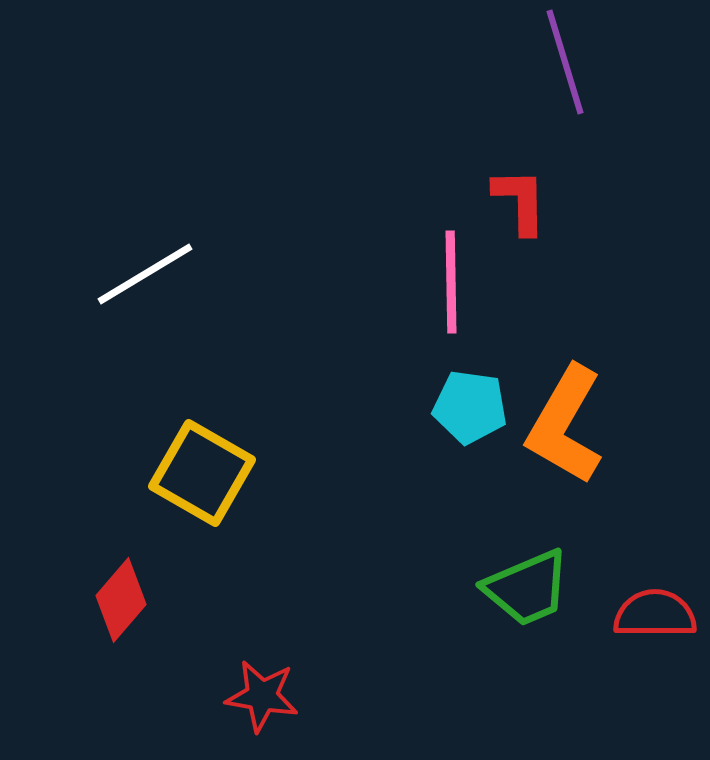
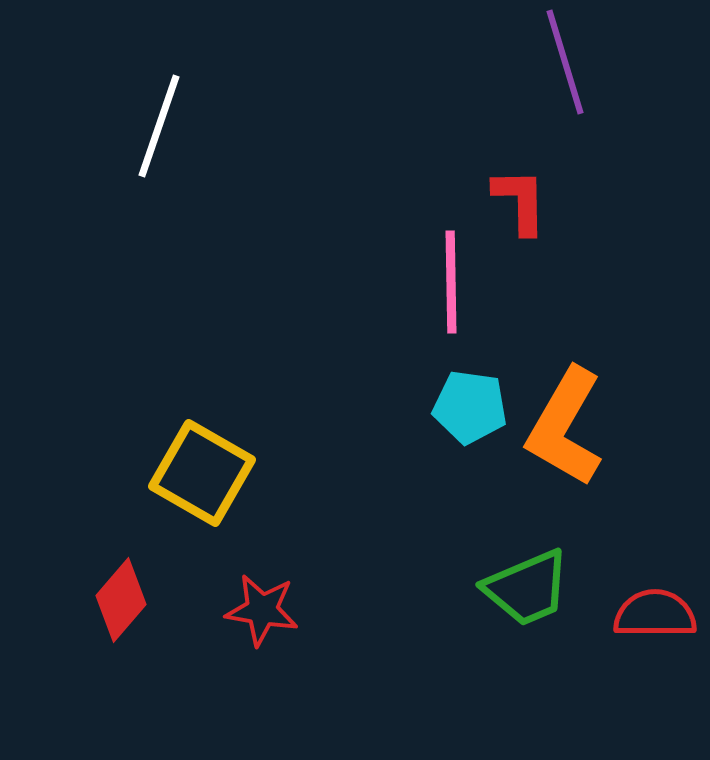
white line: moved 14 px right, 148 px up; rotated 40 degrees counterclockwise
orange L-shape: moved 2 px down
red star: moved 86 px up
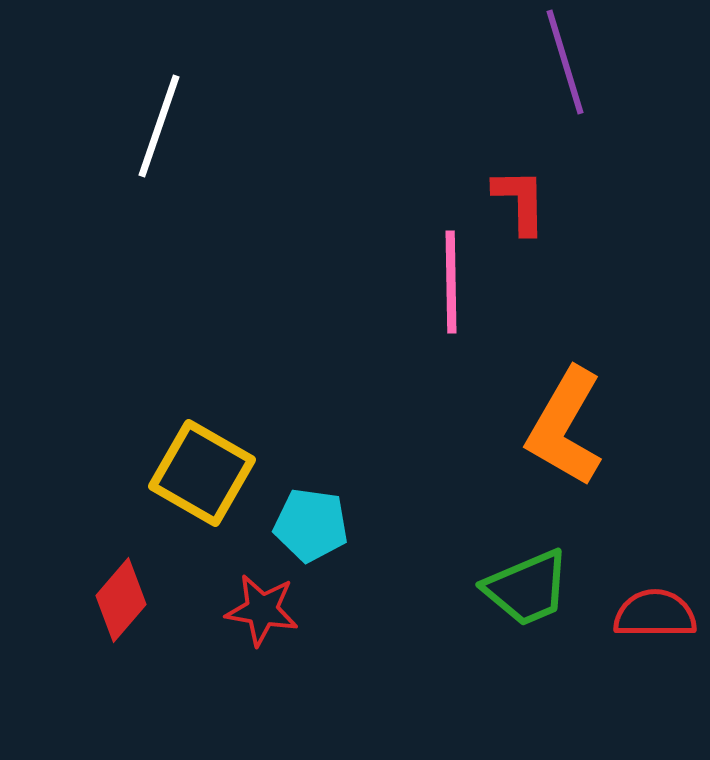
cyan pentagon: moved 159 px left, 118 px down
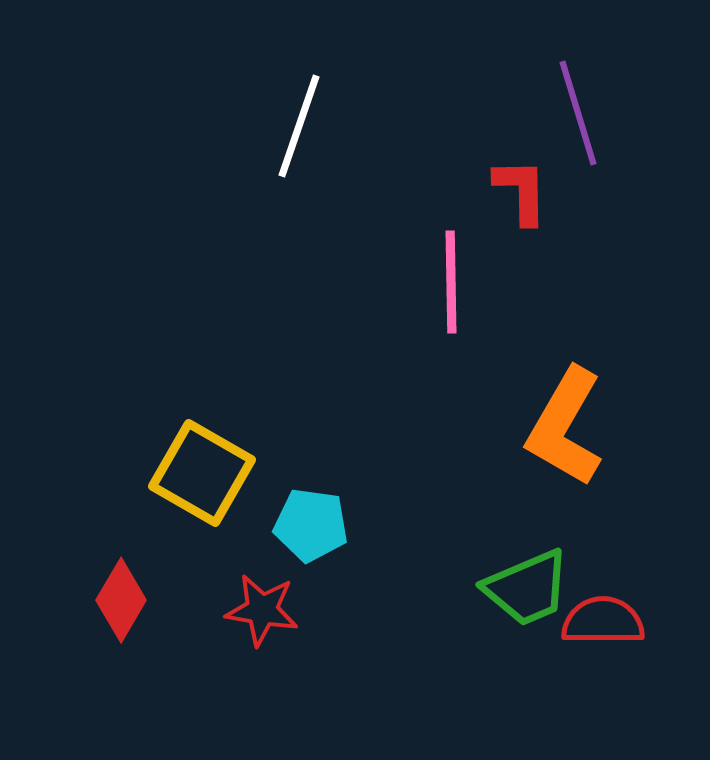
purple line: moved 13 px right, 51 px down
white line: moved 140 px right
red L-shape: moved 1 px right, 10 px up
red diamond: rotated 10 degrees counterclockwise
red semicircle: moved 52 px left, 7 px down
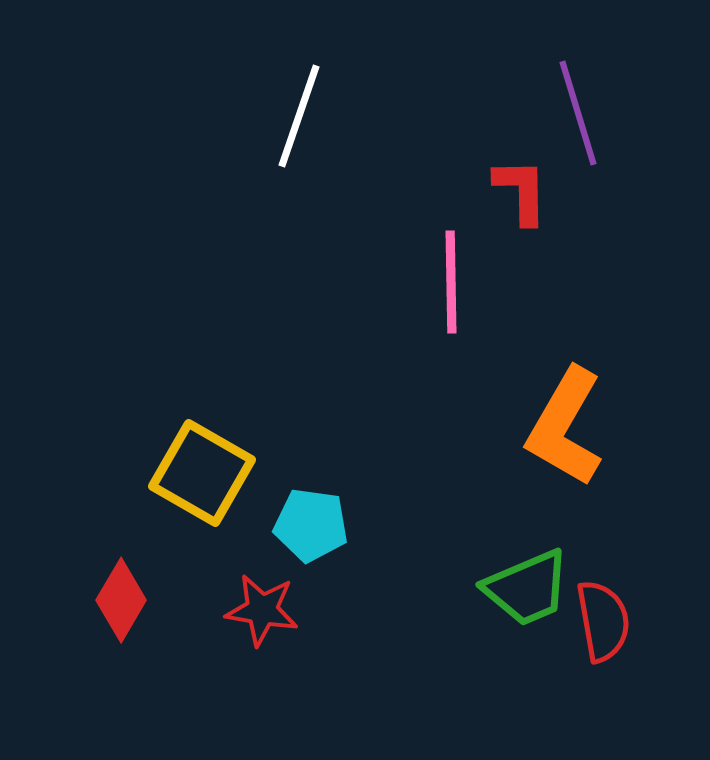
white line: moved 10 px up
red semicircle: rotated 80 degrees clockwise
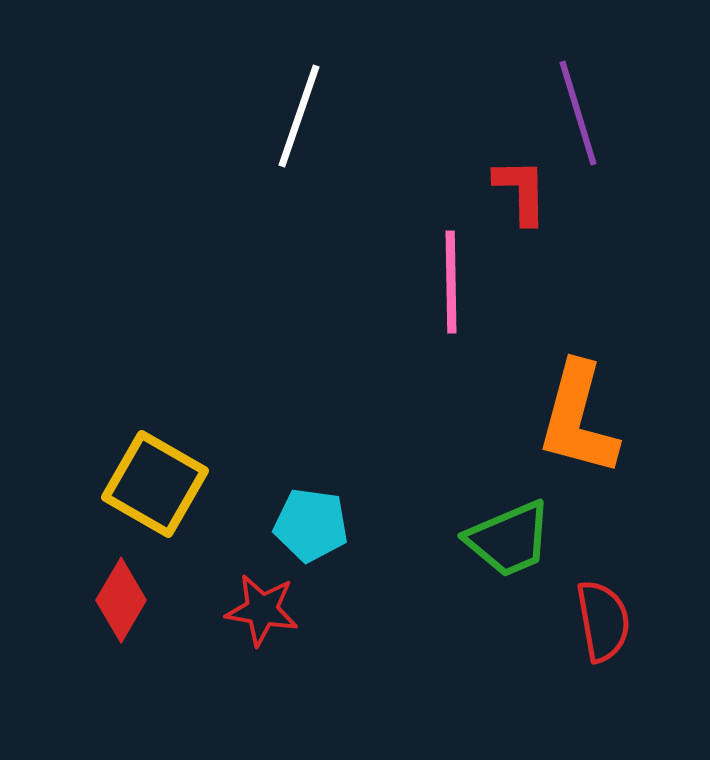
orange L-shape: moved 13 px right, 8 px up; rotated 15 degrees counterclockwise
yellow square: moved 47 px left, 11 px down
green trapezoid: moved 18 px left, 49 px up
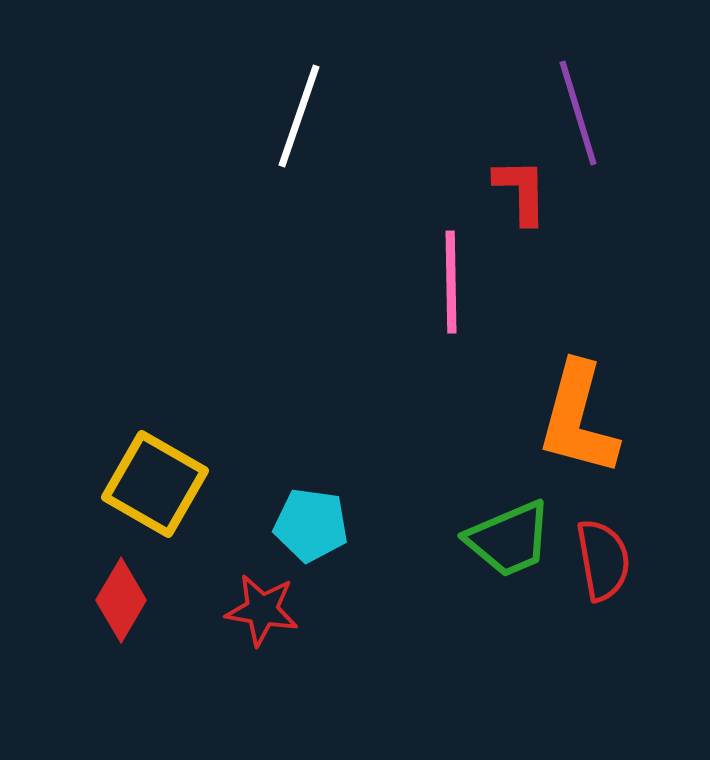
red semicircle: moved 61 px up
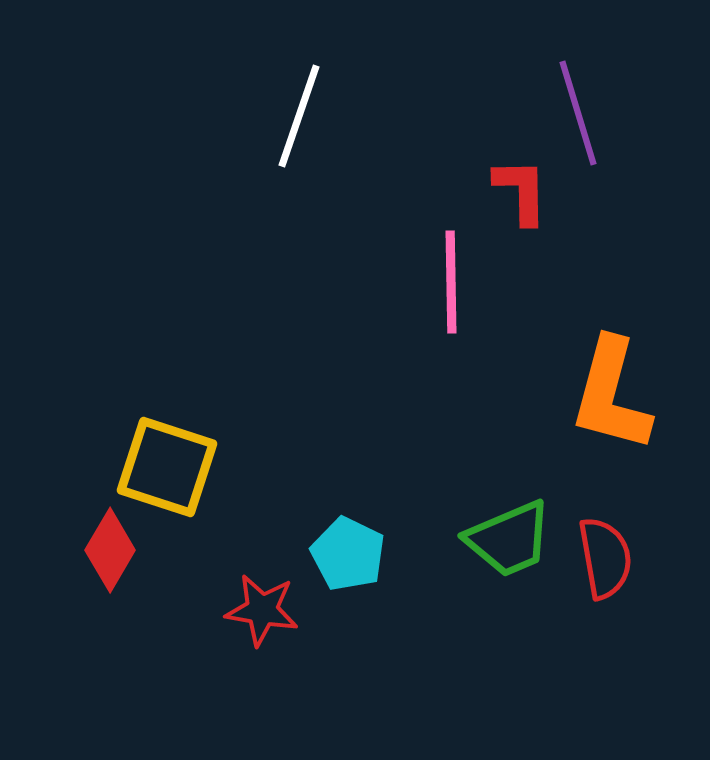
orange L-shape: moved 33 px right, 24 px up
yellow square: moved 12 px right, 17 px up; rotated 12 degrees counterclockwise
cyan pentagon: moved 37 px right, 29 px down; rotated 18 degrees clockwise
red semicircle: moved 2 px right, 2 px up
red diamond: moved 11 px left, 50 px up
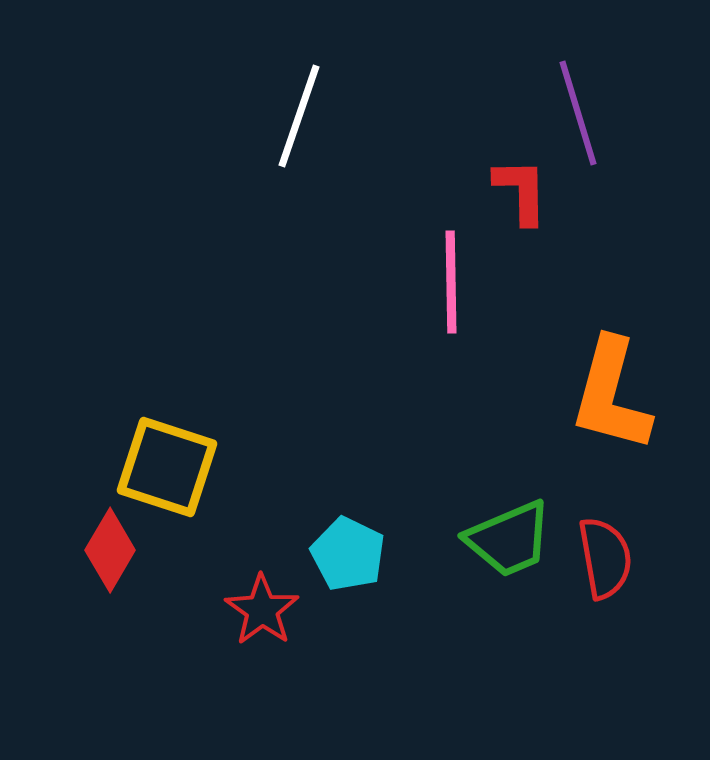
red star: rotated 26 degrees clockwise
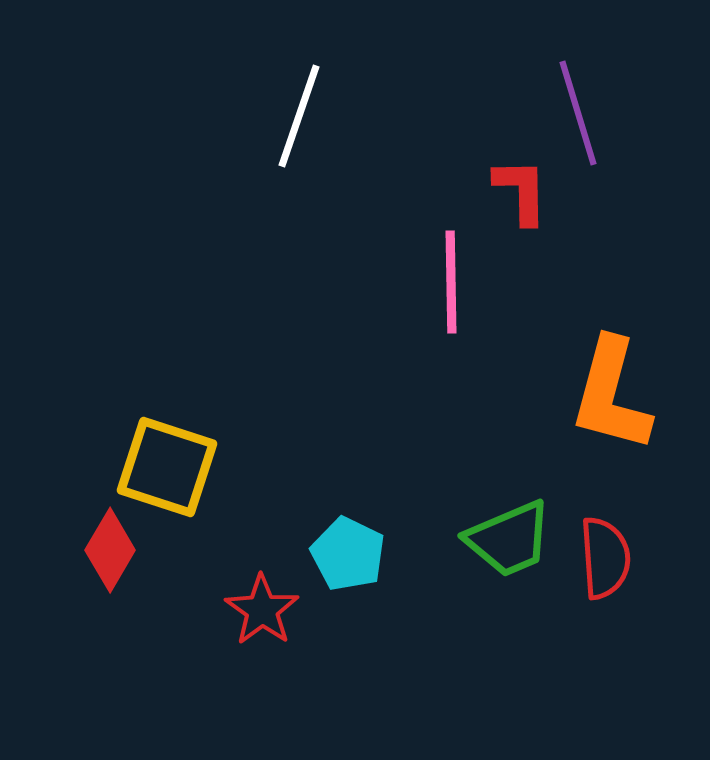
red semicircle: rotated 6 degrees clockwise
